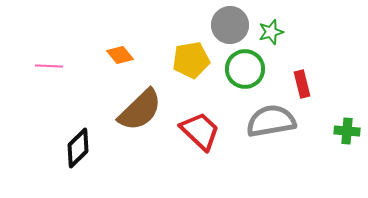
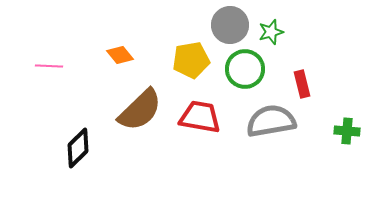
red trapezoid: moved 14 px up; rotated 33 degrees counterclockwise
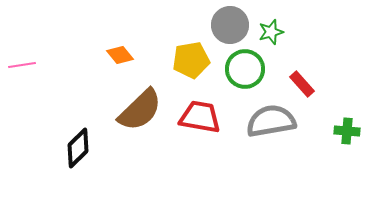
pink line: moved 27 px left, 1 px up; rotated 12 degrees counterclockwise
red rectangle: rotated 28 degrees counterclockwise
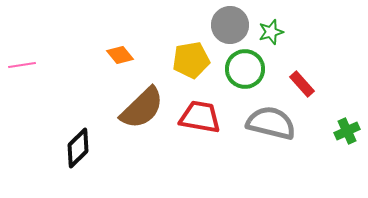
brown semicircle: moved 2 px right, 2 px up
gray semicircle: moved 2 px down; rotated 24 degrees clockwise
green cross: rotated 30 degrees counterclockwise
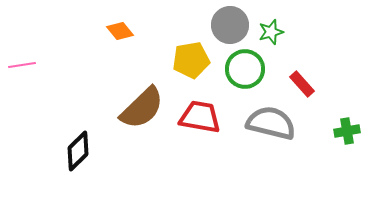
orange diamond: moved 24 px up
green cross: rotated 15 degrees clockwise
black diamond: moved 3 px down
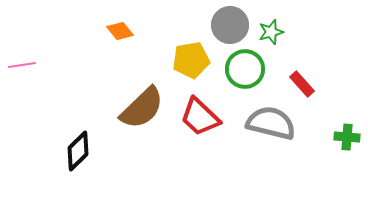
red trapezoid: rotated 147 degrees counterclockwise
green cross: moved 6 px down; rotated 15 degrees clockwise
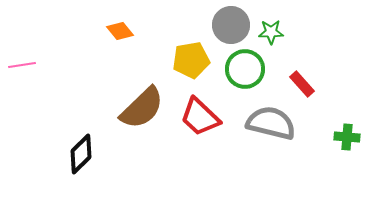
gray circle: moved 1 px right
green star: rotated 15 degrees clockwise
black diamond: moved 3 px right, 3 px down
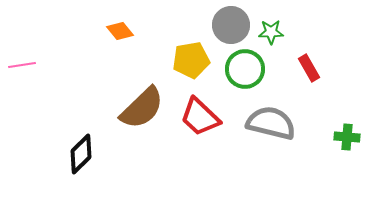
red rectangle: moved 7 px right, 16 px up; rotated 12 degrees clockwise
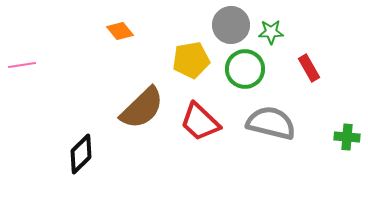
red trapezoid: moved 5 px down
